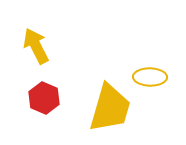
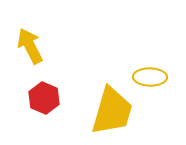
yellow arrow: moved 6 px left
yellow trapezoid: moved 2 px right, 3 px down
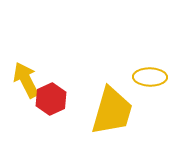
yellow arrow: moved 4 px left, 34 px down
red hexagon: moved 7 px right, 1 px down; rotated 12 degrees clockwise
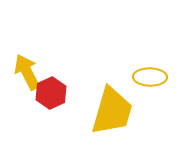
yellow arrow: moved 1 px right, 8 px up
red hexagon: moved 6 px up
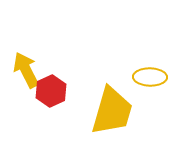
yellow arrow: moved 1 px left, 2 px up
red hexagon: moved 2 px up
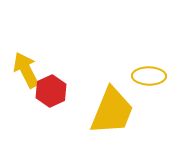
yellow ellipse: moved 1 px left, 1 px up
yellow trapezoid: rotated 6 degrees clockwise
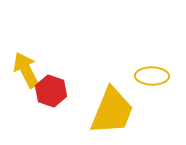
yellow ellipse: moved 3 px right
red hexagon: rotated 16 degrees counterclockwise
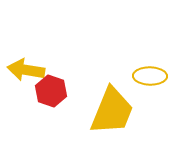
yellow arrow: rotated 54 degrees counterclockwise
yellow ellipse: moved 2 px left
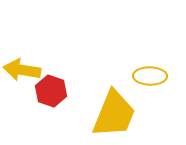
yellow arrow: moved 4 px left
yellow trapezoid: moved 2 px right, 3 px down
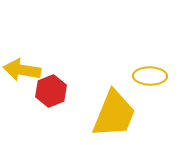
red hexagon: rotated 20 degrees clockwise
